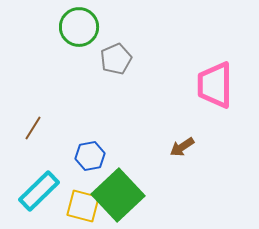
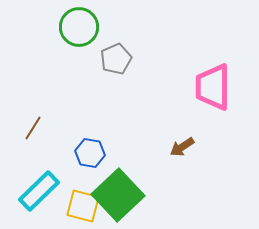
pink trapezoid: moved 2 px left, 2 px down
blue hexagon: moved 3 px up; rotated 20 degrees clockwise
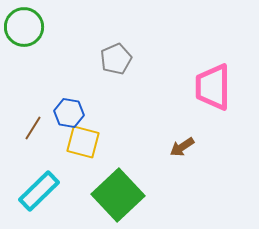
green circle: moved 55 px left
blue hexagon: moved 21 px left, 40 px up
yellow square: moved 64 px up
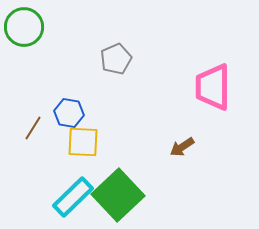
yellow square: rotated 12 degrees counterclockwise
cyan rectangle: moved 34 px right, 6 px down
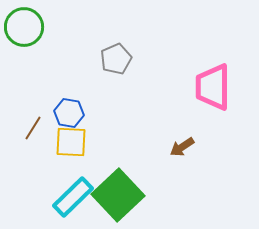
yellow square: moved 12 px left
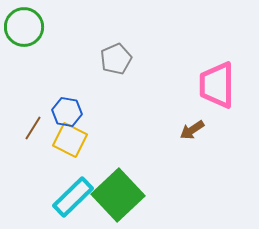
pink trapezoid: moved 4 px right, 2 px up
blue hexagon: moved 2 px left, 1 px up
yellow square: moved 1 px left, 2 px up; rotated 24 degrees clockwise
brown arrow: moved 10 px right, 17 px up
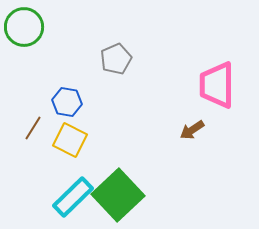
blue hexagon: moved 10 px up
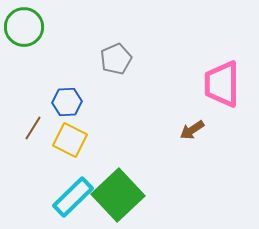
pink trapezoid: moved 5 px right, 1 px up
blue hexagon: rotated 12 degrees counterclockwise
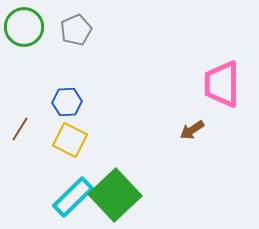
gray pentagon: moved 40 px left, 29 px up
brown line: moved 13 px left, 1 px down
green square: moved 3 px left
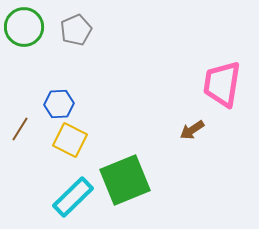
pink trapezoid: rotated 9 degrees clockwise
blue hexagon: moved 8 px left, 2 px down
green square: moved 10 px right, 15 px up; rotated 21 degrees clockwise
